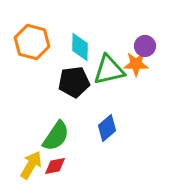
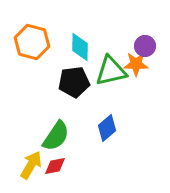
green triangle: moved 2 px right, 1 px down
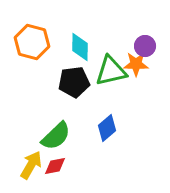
green semicircle: rotated 12 degrees clockwise
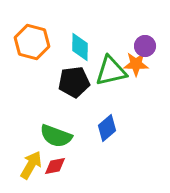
green semicircle: rotated 64 degrees clockwise
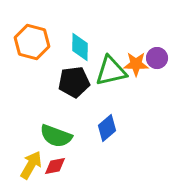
purple circle: moved 12 px right, 12 px down
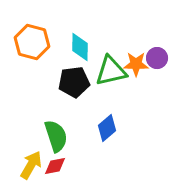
green semicircle: rotated 128 degrees counterclockwise
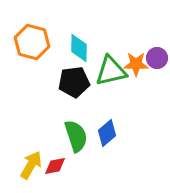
cyan diamond: moved 1 px left, 1 px down
blue diamond: moved 5 px down
green semicircle: moved 20 px right
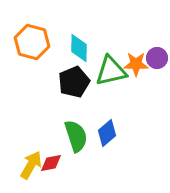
black pentagon: rotated 16 degrees counterclockwise
red diamond: moved 4 px left, 3 px up
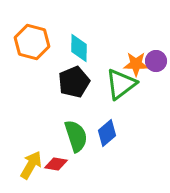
purple circle: moved 1 px left, 3 px down
green triangle: moved 10 px right, 13 px down; rotated 24 degrees counterclockwise
red diamond: moved 5 px right, 1 px down; rotated 20 degrees clockwise
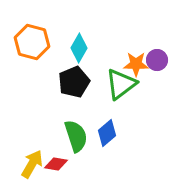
cyan diamond: rotated 28 degrees clockwise
purple circle: moved 1 px right, 1 px up
yellow arrow: moved 1 px right, 1 px up
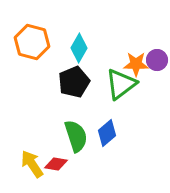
yellow arrow: rotated 64 degrees counterclockwise
